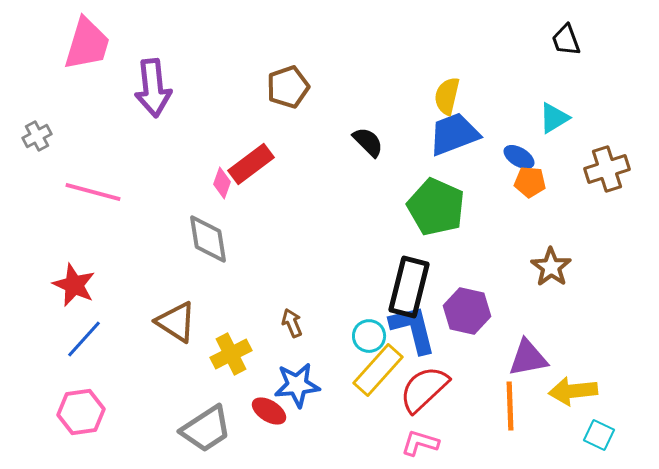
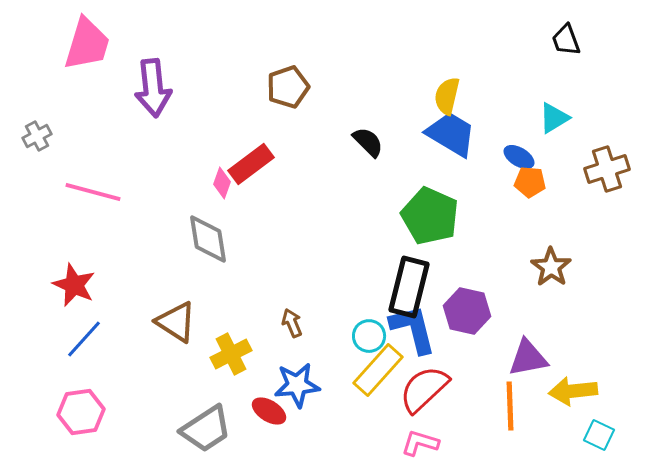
blue trapezoid: moved 3 px left; rotated 52 degrees clockwise
green pentagon: moved 6 px left, 9 px down
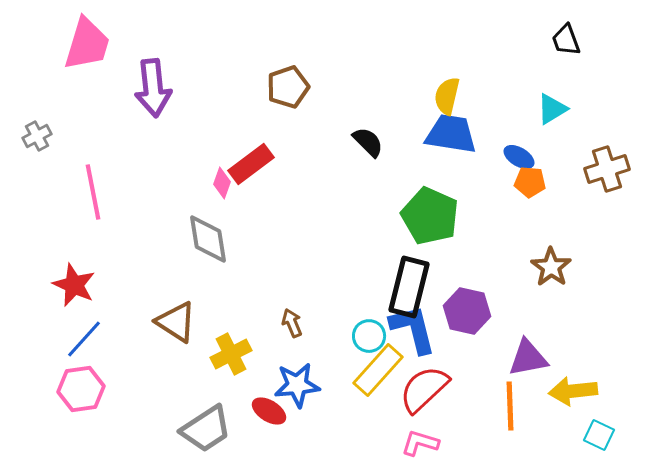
cyan triangle: moved 2 px left, 9 px up
blue trapezoid: rotated 22 degrees counterclockwise
pink line: rotated 64 degrees clockwise
pink hexagon: moved 23 px up
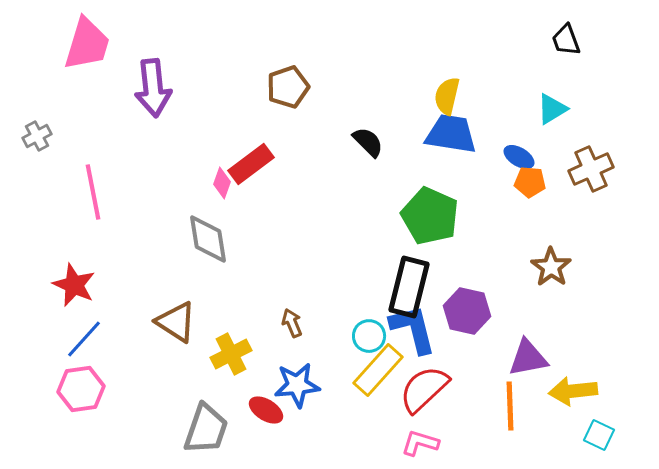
brown cross: moved 16 px left; rotated 6 degrees counterclockwise
red ellipse: moved 3 px left, 1 px up
gray trapezoid: rotated 38 degrees counterclockwise
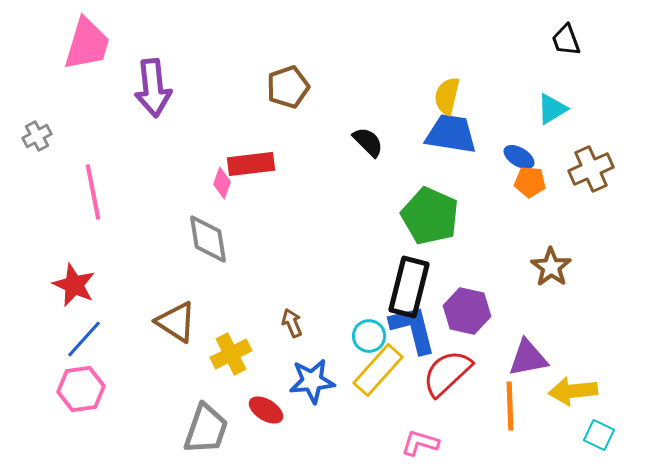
red rectangle: rotated 30 degrees clockwise
blue star: moved 15 px right, 4 px up
red semicircle: moved 23 px right, 16 px up
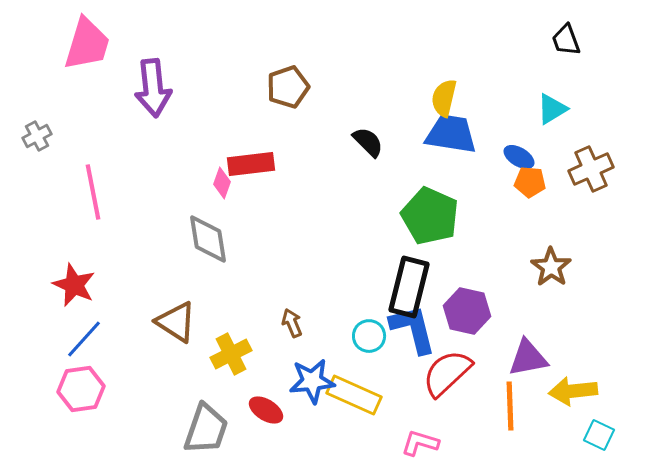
yellow semicircle: moved 3 px left, 2 px down
yellow rectangle: moved 24 px left, 25 px down; rotated 72 degrees clockwise
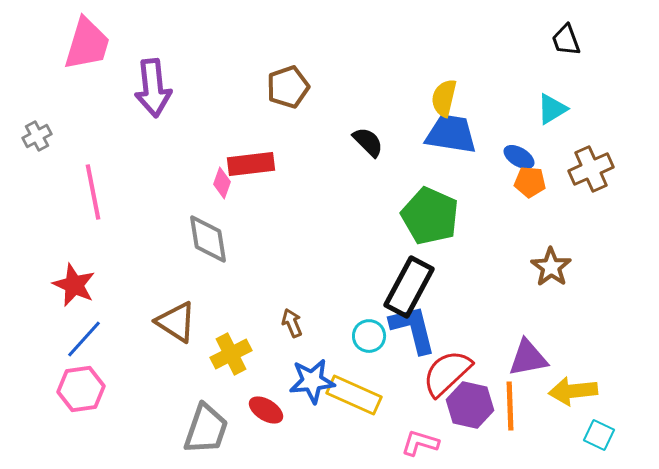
black rectangle: rotated 14 degrees clockwise
purple hexagon: moved 3 px right, 94 px down
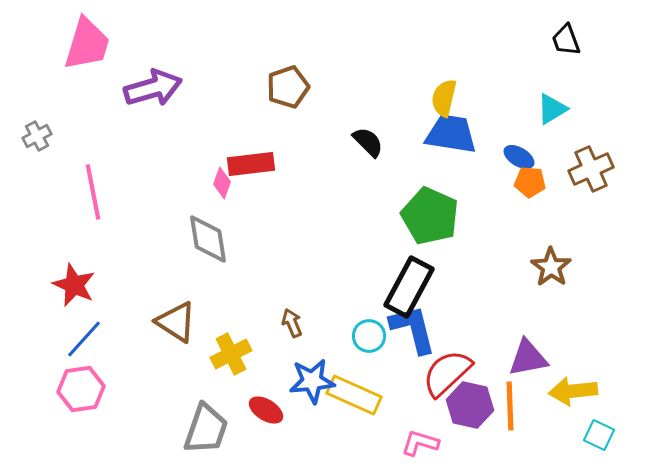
purple arrow: rotated 100 degrees counterclockwise
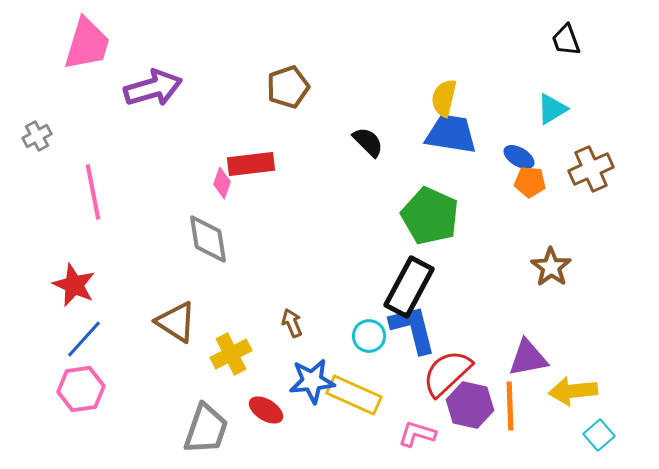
cyan square: rotated 24 degrees clockwise
pink L-shape: moved 3 px left, 9 px up
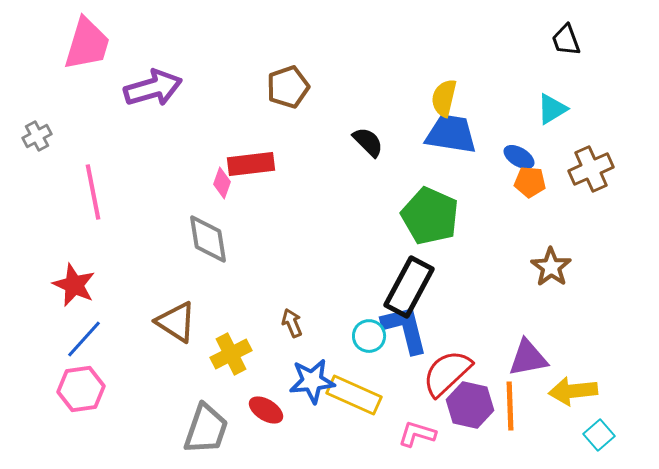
blue L-shape: moved 8 px left
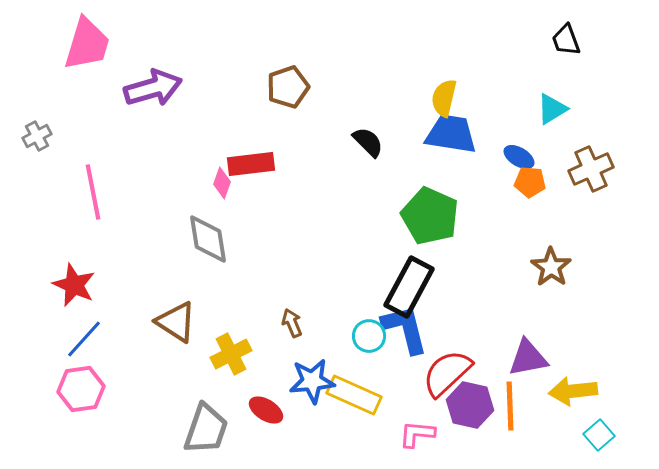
pink L-shape: rotated 12 degrees counterclockwise
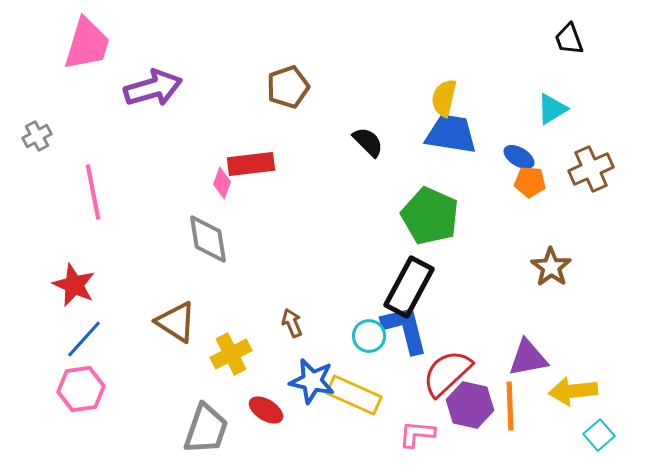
black trapezoid: moved 3 px right, 1 px up
blue star: rotated 18 degrees clockwise
